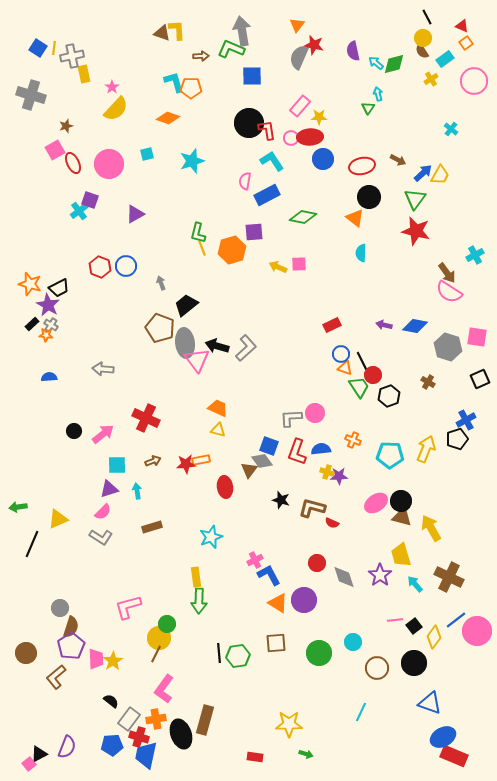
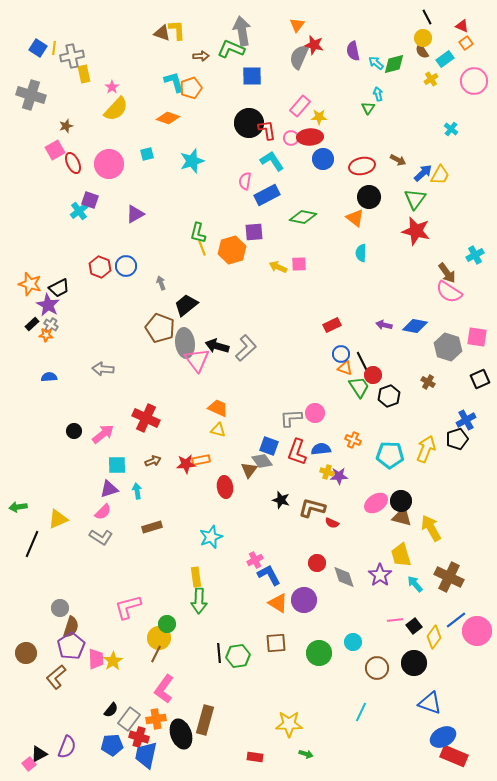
orange pentagon at (191, 88): rotated 20 degrees counterclockwise
black semicircle at (111, 701): moved 9 px down; rotated 91 degrees clockwise
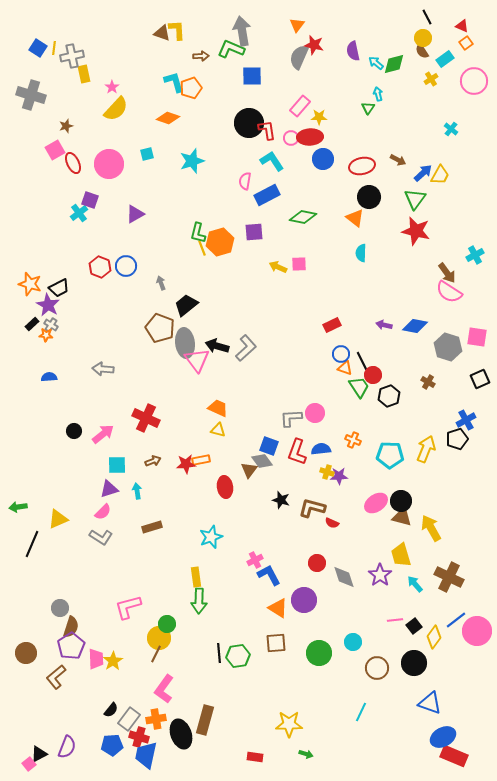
cyan cross at (79, 211): moved 2 px down
orange hexagon at (232, 250): moved 12 px left, 8 px up
orange triangle at (278, 603): moved 5 px down
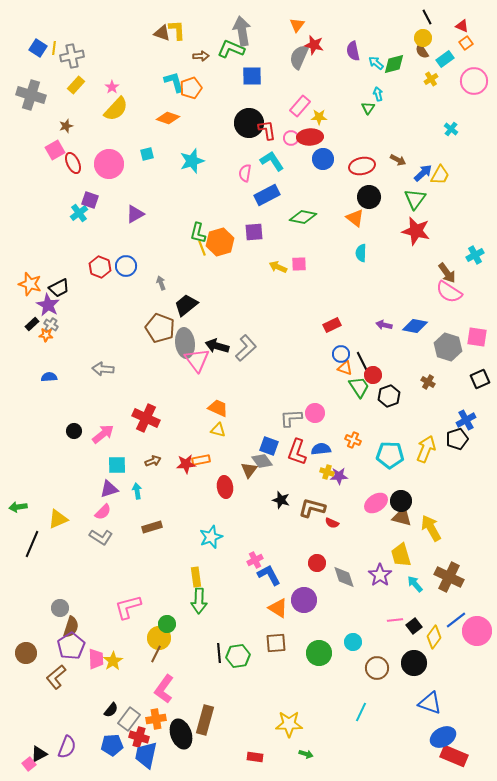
yellow rectangle at (84, 74): moved 8 px left, 11 px down; rotated 54 degrees clockwise
pink semicircle at (245, 181): moved 8 px up
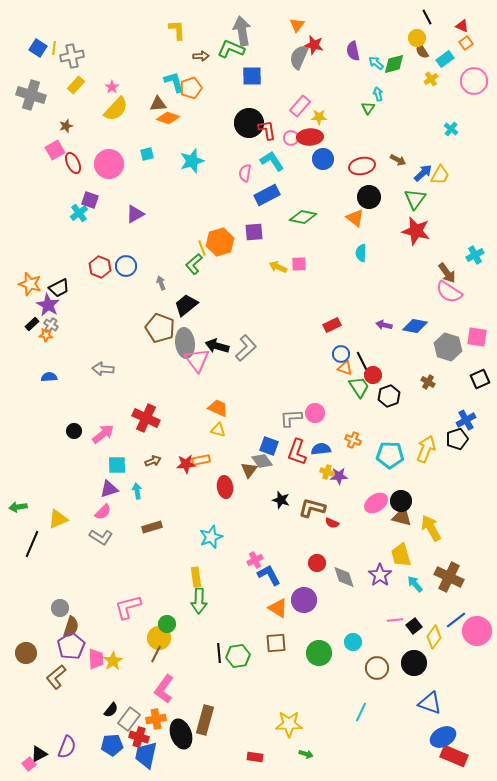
brown triangle at (162, 33): moved 4 px left, 71 px down; rotated 24 degrees counterclockwise
yellow circle at (423, 38): moved 6 px left
green L-shape at (198, 233): moved 4 px left, 31 px down; rotated 35 degrees clockwise
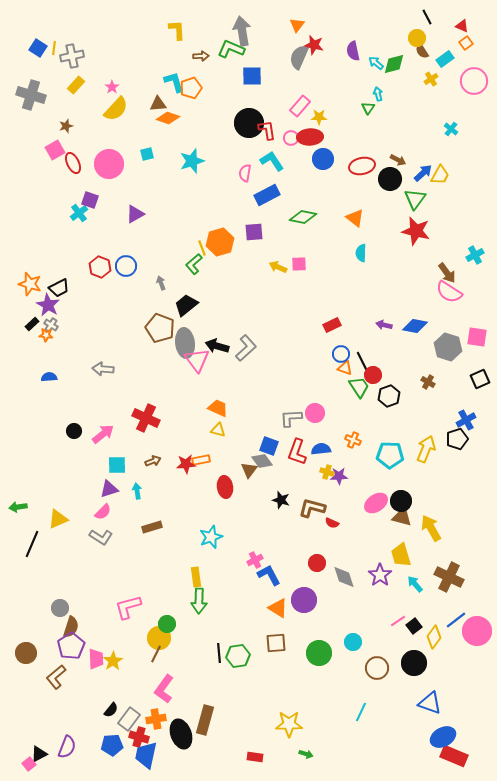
black circle at (369, 197): moved 21 px right, 18 px up
pink line at (395, 620): moved 3 px right, 1 px down; rotated 28 degrees counterclockwise
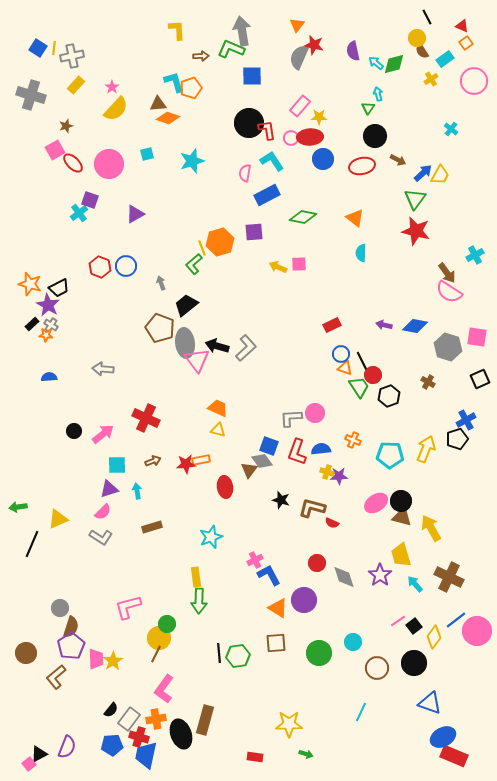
red ellipse at (73, 163): rotated 20 degrees counterclockwise
black circle at (390, 179): moved 15 px left, 43 px up
